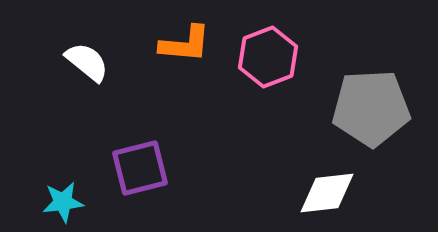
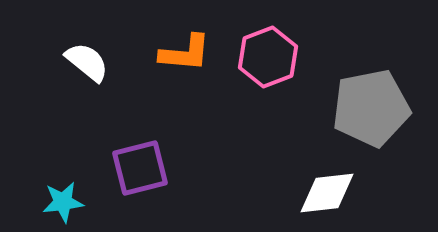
orange L-shape: moved 9 px down
gray pentagon: rotated 8 degrees counterclockwise
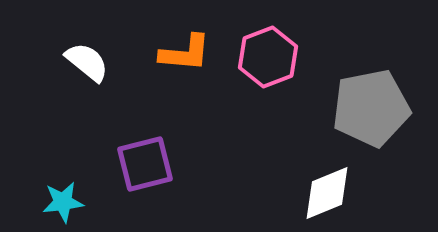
purple square: moved 5 px right, 4 px up
white diamond: rotated 16 degrees counterclockwise
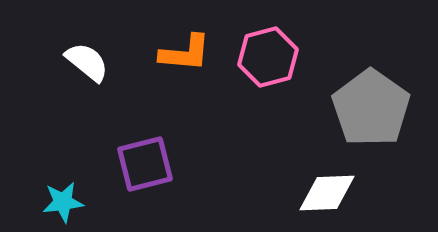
pink hexagon: rotated 6 degrees clockwise
gray pentagon: rotated 26 degrees counterclockwise
white diamond: rotated 20 degrees clockwise
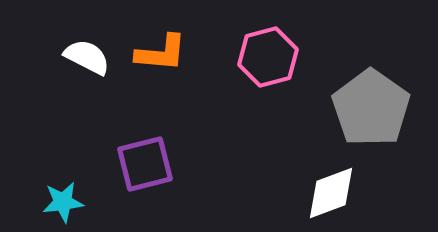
orange L-shape: moved 24 px left
white semicircle: moved 5 px up; rotated 12 degrees counterclockwise
white diamond: moved 4 px right; rotated 18 degrees counterclockwise
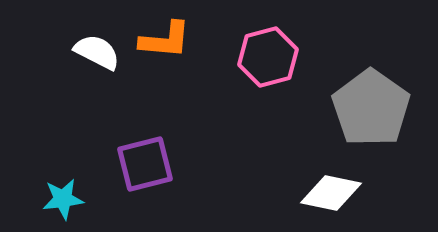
orange L-shape: moved 4 px right, 13 px up
white semicircle: moved 10 px right, 5 px up
white diamond: rotated 32 degrees clockwise
cyan star: moved 3 px up
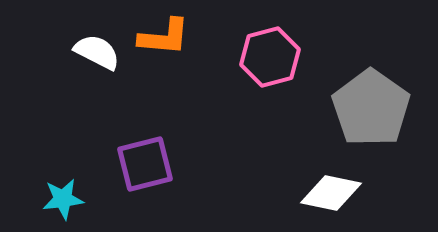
orange L-shape: moved 1 px left, 3 px up
pink hexagon: moved 2 px right
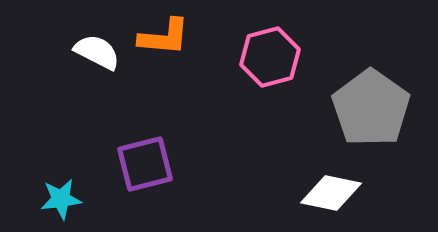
cyan star: moved 2 px left
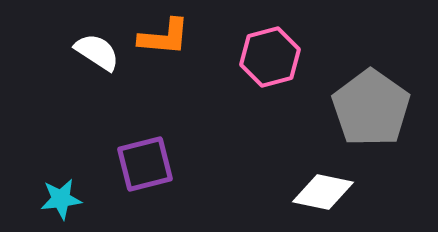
white semicircle: rotated 6 degrees clockwise
white diamond: moved 8 px left, 1 px up
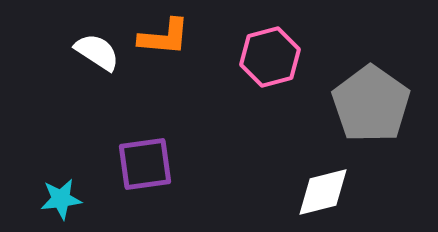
gray pentagon: moved 4 px up
purple square: rotated 6 degrees clockwise
white diamond: rotated 26 degrees counterclockwise
